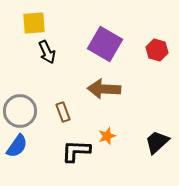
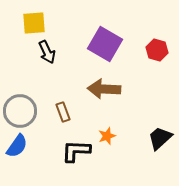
black trapezoid: moved 3 px right, 4 px up
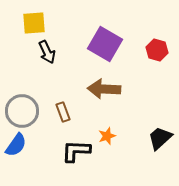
gray circle: moved 2 px right
blue semicircle: moved 1 px left, 1 px up
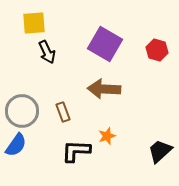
black trapezoid: moved 13 px down
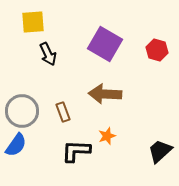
yellow square: moved 1 px left, 1 px up
black arrow: moved 1 px right, 2 px down
brown arrow: moved 1 px right, 5 px down
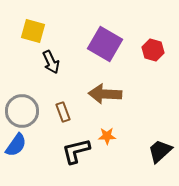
yellow square: moved 9 px down; rotated 20 degrees clockwise
red hexagon: moved 4 px left
black arrow: moved 3 px right, 8 px down
orange star: rotated 18 degrees clockwise
black L-shape: rotated 16 degrees counterclockwise
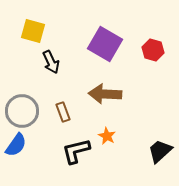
orange star: rotated 30 degrees clockwise
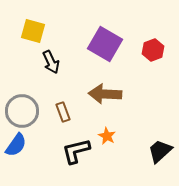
red hexagon: rotated 25 degrees clockwise
